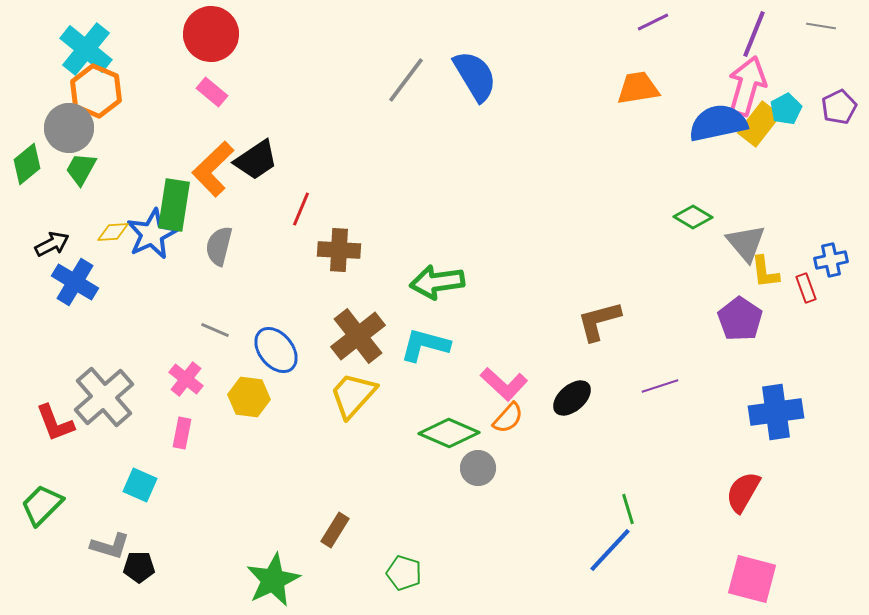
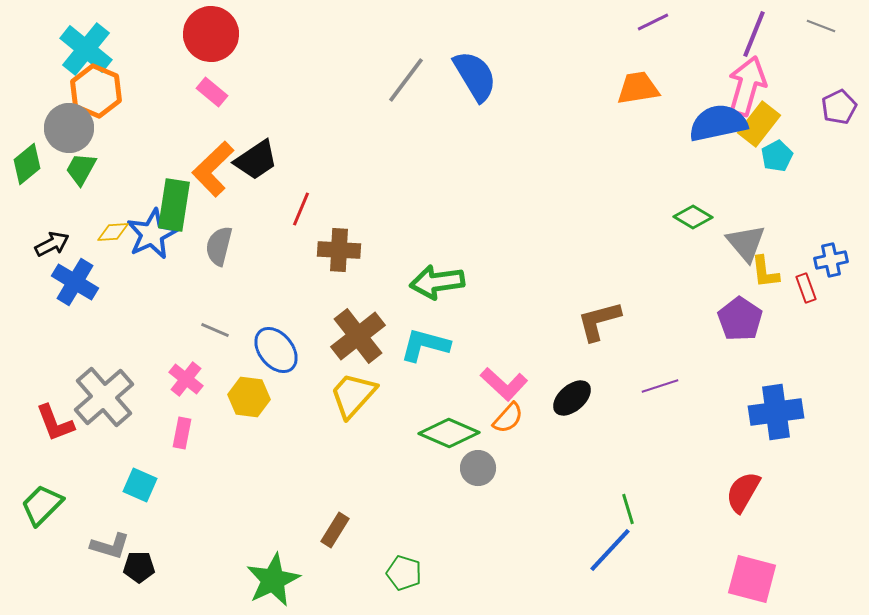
gray line at (821, 26): rotated 12 degrees clockwise
cyan pentagon at (786, 109): moved 9 px left, 47 px down
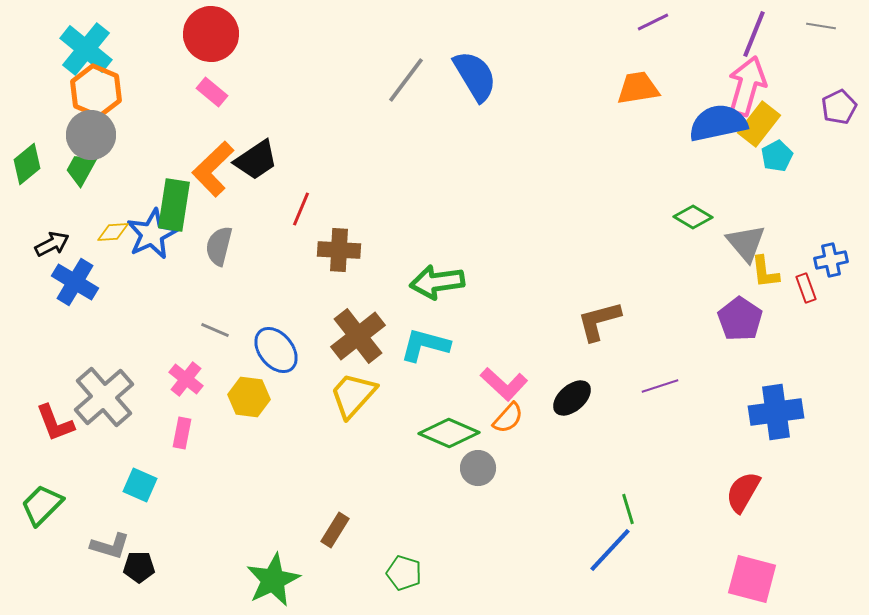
gray line at (821, 26): rotated 12 degrees counterclockwise
gray circle at (69, 128): moved 22 px right, 7 px down
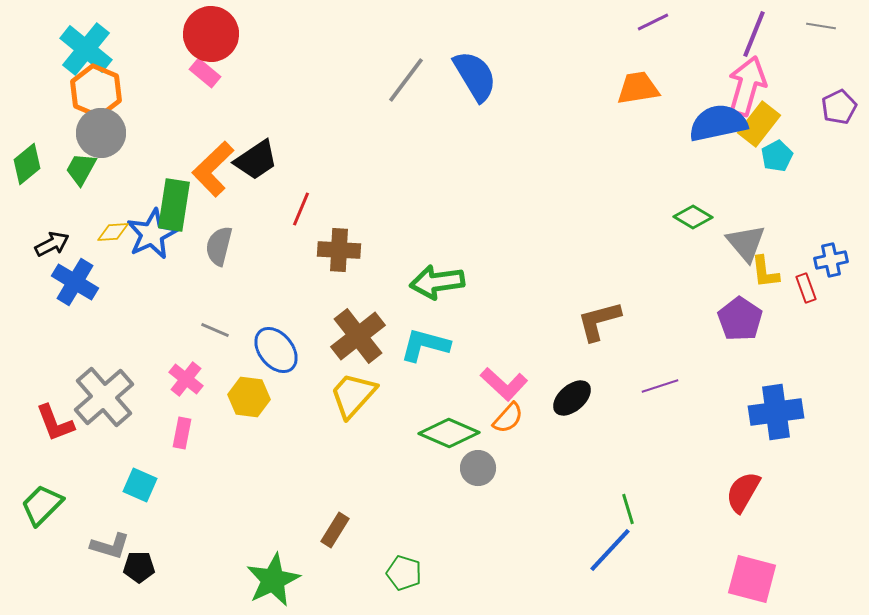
pink rectangle at (212, 92): moved 7 px left, 19 px up
gray circle at (91, 135): moved 10 px right, 2 px up
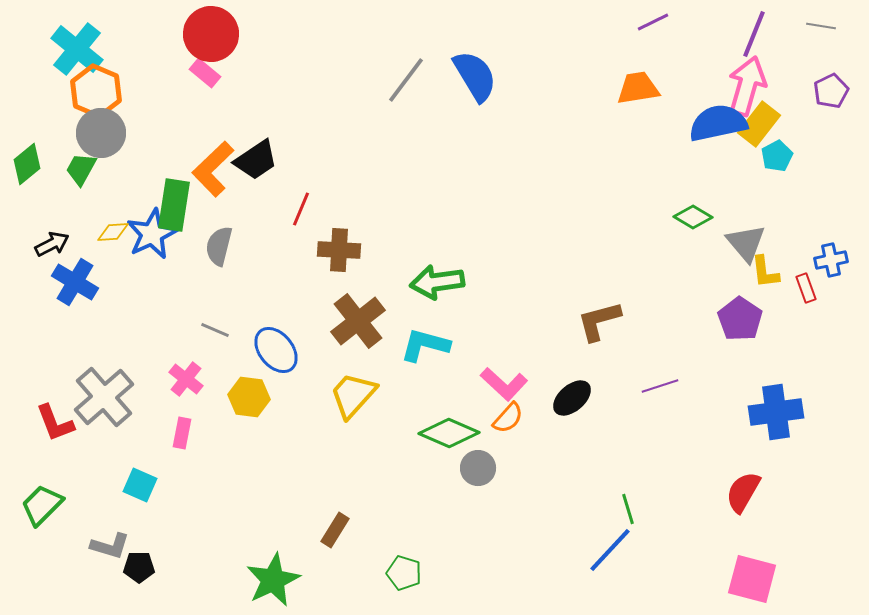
cyan cross at (86, 49): moved 9 px left
purple pentagon at (839, 107): moved 8 px left, 16 px up
brown cross at (358, 336): moved 15 px up
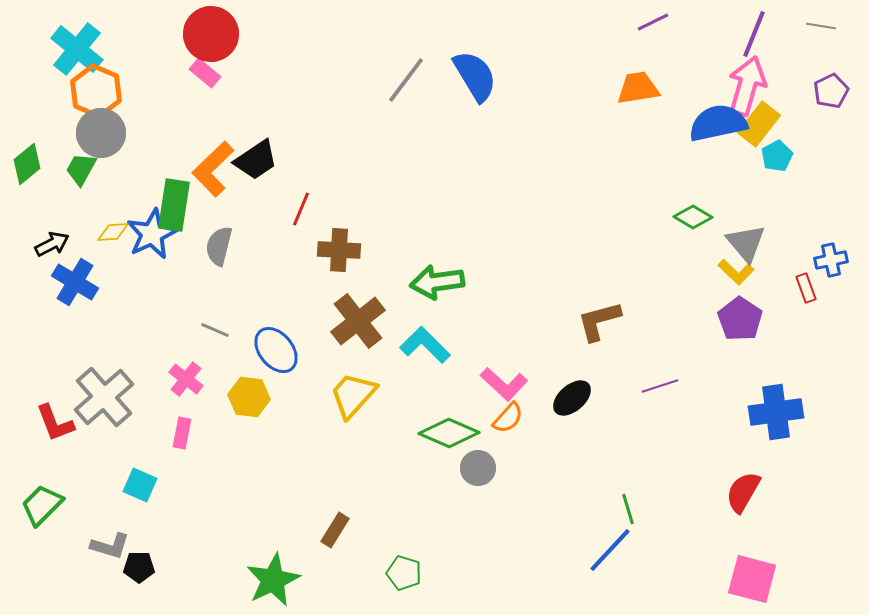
yellow L-shape at (765, 272): moved 29 px left; rotated 39 degrees counterclockwise
cyan L-shape at (425, 345): rotated 30 degrees clockwise
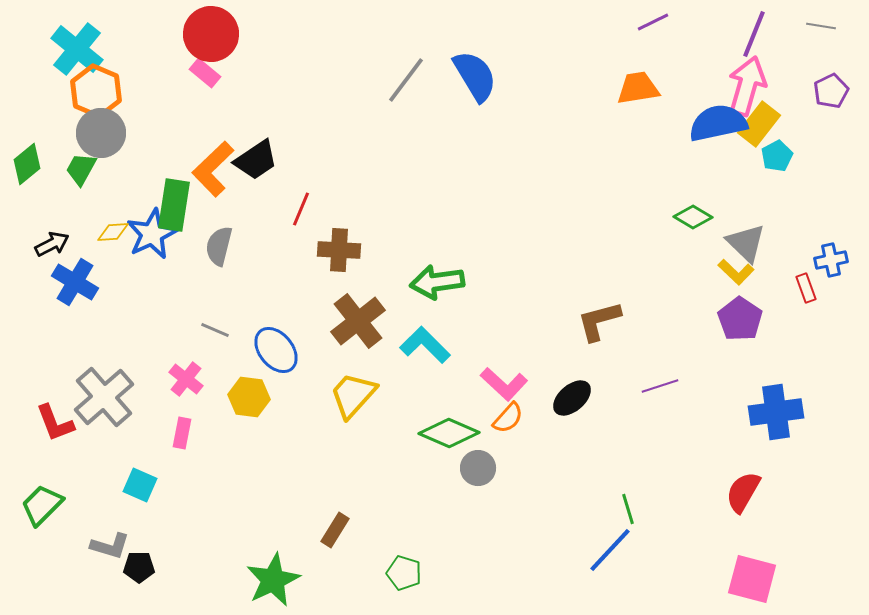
gray triangle at (746, 243): rotated 6 degrees counterclockwise
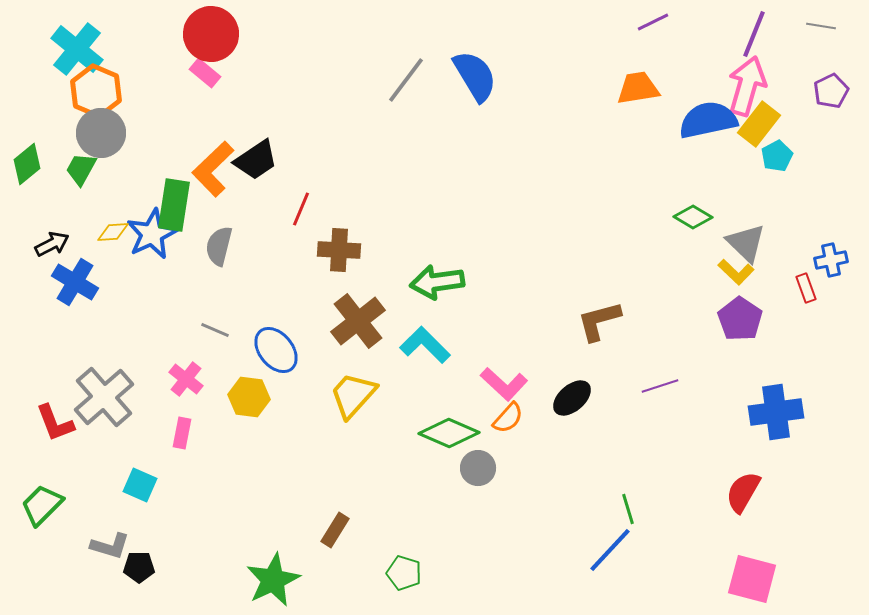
blue semicircle at (718, 123): moved 10 px left, 3 px up
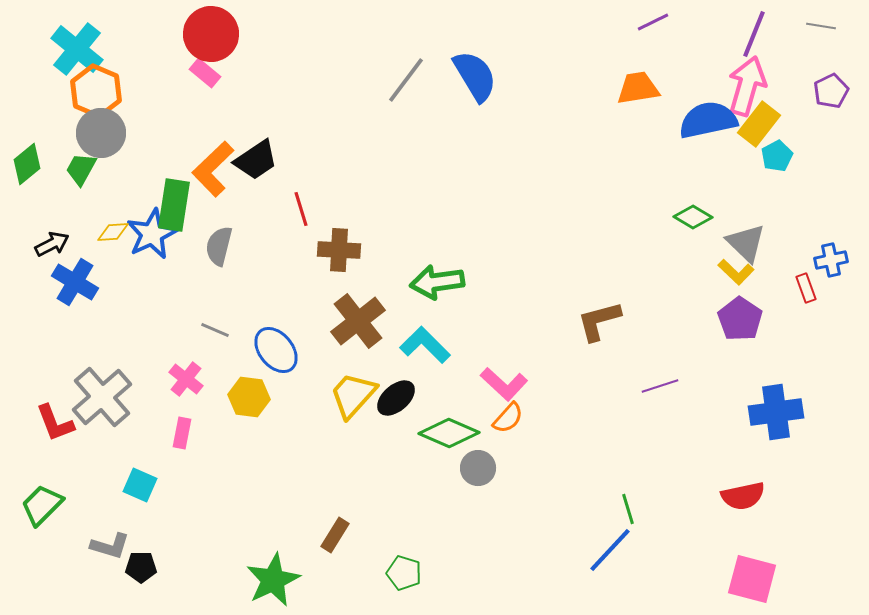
red line at (301, 209): rotated 40 degrees counterclockwise
gray cross at (104, 397): moved 2 px left
black ellipse at (572, 398): moved 176 px left
red semicircle at (743, 492): moved 4 px down; rotated 132 degrees counterclockwise
brown rectangle at (335, 530): moved 5 px down
black pentagon at (139, 567): moved 2 px right
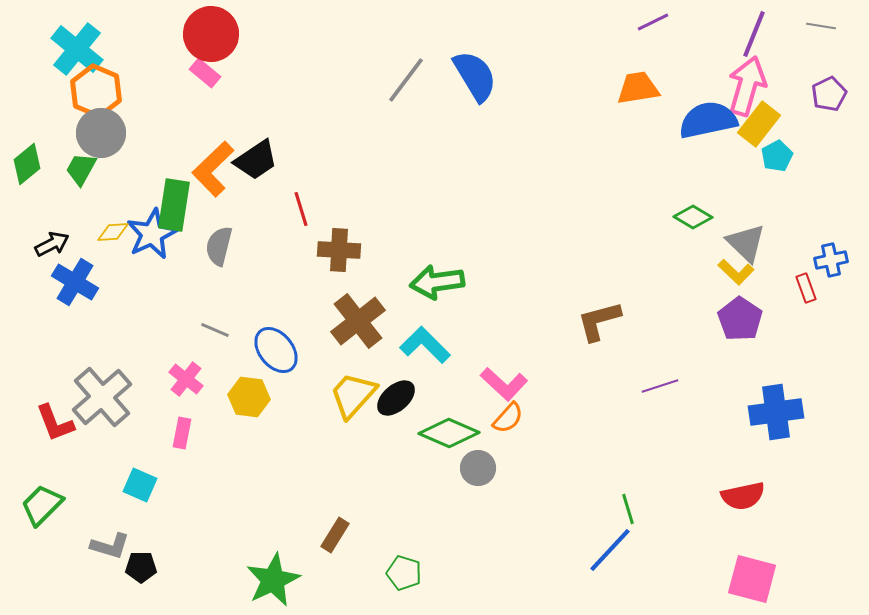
purple pentagon at (831, 91): moved 2 px left, 3 px down
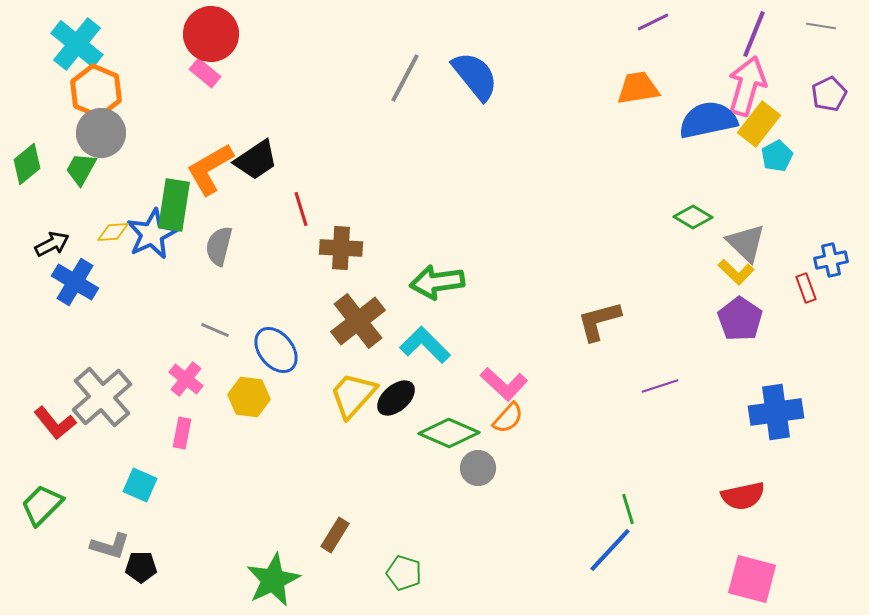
cyan cross at (77, 49): moved 5 px up
blue semicircle at (475, 76): rotated 8 degrees counterclockwise
gray line at (406, 80): moved 1 px left, 2 px up; rotated 9 degrees counterclockwise
orange L-shape at (213, 169): moved 3 px left; rotated 14 degrees clockwise
brown cross at (339, 250): moved 2 px right, 2 px up
red L-shape at (55, 423): rotated 18 degrees counterclockwise
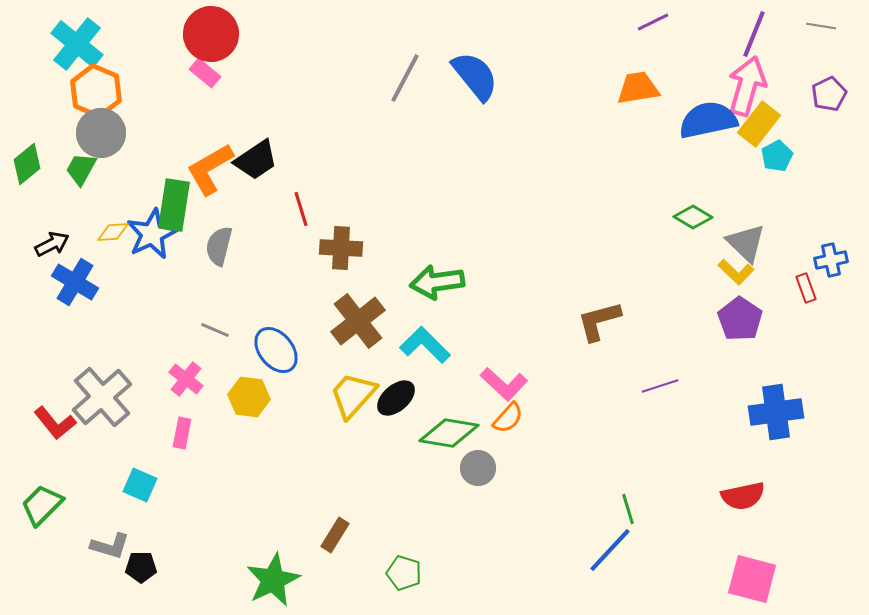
green diamond at (449, 433): rotated 14 degrees counterclockwise
